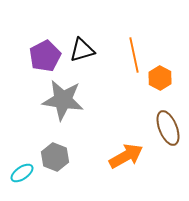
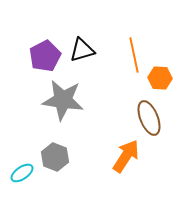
orange hexagon: rotated 25 degrees counterclockwise
brown ellipse: moved 19 px left, 10 px up
orange arrow: rotated 28 degrees counterclockwise
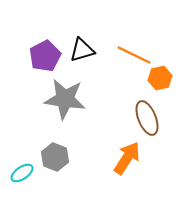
orange line: rotated 52 degrees counterclockwise
orange hexagon: rotated 15 degrees counterclockwise
gray star: moved 2 px right, 1 px up
brown ellipse: moved 2 px left
orange arrow: moved 1 px right, 2 px down
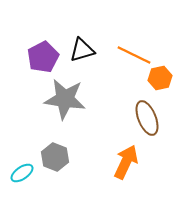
purple pentagon: moved 2 px left, 1 px down
orange arrow: moved 1 px left, 4 px down; rotated 8 degrees counterclockwise
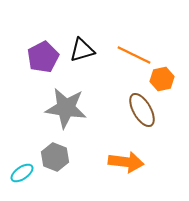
orange hexagon: moved 2 px right, 1 px down
gray star: moved 1 px right, 9 px down
brown ellipse: moved 5 px left, 8 px up; rotated 8 degrees counterclockwise
orange arrow: rotated 72 degrees clockwise
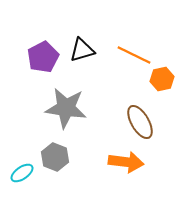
brown ellipse: moved 2 px left, 12 px down
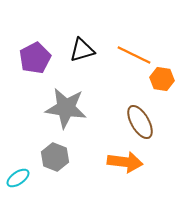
purple pentagon: moved 8 px left, 1 px down
orange hexagon: rotated 20 degrees clockwise
orange arrow: moved 1 px left
cyan ellipse: moved 4 px left, 5 px down
